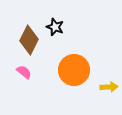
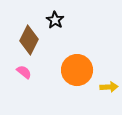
black star: moved 7 px up; rotated 12 degrees clockwise
orange circle: moved 3 px right
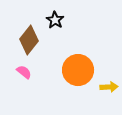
brown diamond: rotated 12 degrees clockwise
orange circle: moved 1 px right
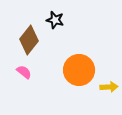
black star: rotated 18 degrees counterclockwise
orange circle: moved 1 px right
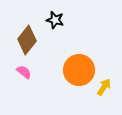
brown diamond: moved 2 px left
yellow arrow: moved 5 px left; rotated 54 degrees counterclockwise
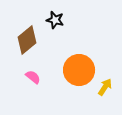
brown diamond: rotated 12 degrees clockwise
pink semicircle: moved 9 px right, 5 px down
yellow arrow: moved 1 px right
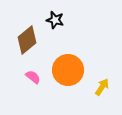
orange circle: moved 11 px left
yellow arrow: moved 3 px left
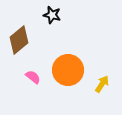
black star: moved 3 px left, 5 px up
brown diamond: moved 8 px left
yellow arrow: moved 3 px up
